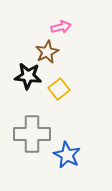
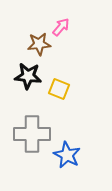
pink arrow: rotated 36 degrees counterclockwise
brown star: moved 8 px left, 8 px up; rotated 20 degrees clockwise
yellow square: rotated 30 degrees counterclockwise
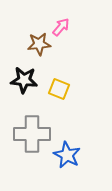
black star: moved 4 px left, 4 px down
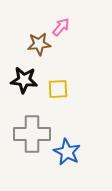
yellow square: moved 1 px left; rotated 25 degrees counterclockwise
blue star: moved 3 px up
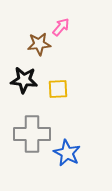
blue star: moved 1 px down
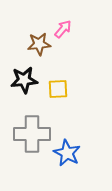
pink arrow: moved 2 px right, 2 px down
black star: rotated 12 degrees counterclockwise
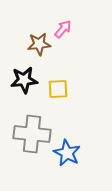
gray cross: rotated 6 degrees clockwise
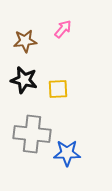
brown star: moved 14 px left, 3 px up
black star: rotated 20 degrees clockwise
blue star: rotated 28 degrees counterclockwise
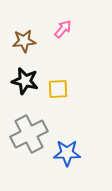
brown star: moved 1 px left
black star: moved 1 px right, 1 px down
gray cross: moved 3 px left; rotated 33 degrees counterclockwise
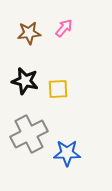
pink arrow: moved 1 px right, 1 px up
brown star: moved 5 px right, 8 px up
